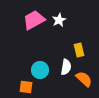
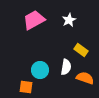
white star: moved 10 px right
yellow rectangle: moved 2 px right; rotated 40 degrees counterclockwise
orange semicircle: moved 1 px right, 1 px up; rotated 24 degrees counterclockwise
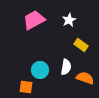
yellow rectangle: moved 5 px up
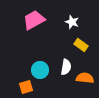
white star: moved 3 px right, 2 px down; rotated 24 degrees counterclockwise
orange semicircle: rotated 12 degrees counterclockwise
orange square: rotated 24 degrees counterclockwise
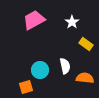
white star: rotated 16 degrees clockwise
yellow rectangle: moved 5 px right, 1 px up
white semicircle: moved 1 px left, 1 px up; rotated 21 degrees counterclockwise
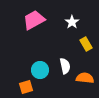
yellow rectangle: rotated 24 degrees clockwise
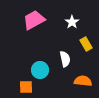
white semicircle: moved 7 px up
orange semicircle: moved 2 px left, 3 px down
orange square: rotated 16 degrees clockwise
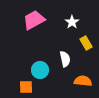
yellow rectangle: moved 1 px up
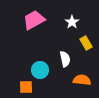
orange semicircle: moved 1 px left, 1 px up
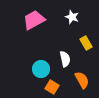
white star: moved 5 px up; rotated 16 degrees counterclockwise
cyan circle: moved 1 px right, 1 px up
orange semicircle: rotated 54 degrees clockwise
orange square: moved 26 px right; rotated 32 degrees clockwise
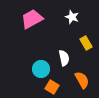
pink trapezoid: moved 2 px left, 1 px up
white semicircle: moved 1 px left, 1 px up
